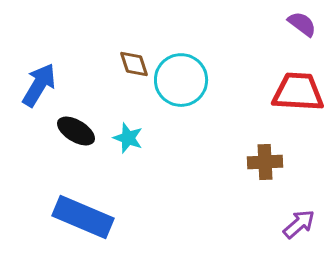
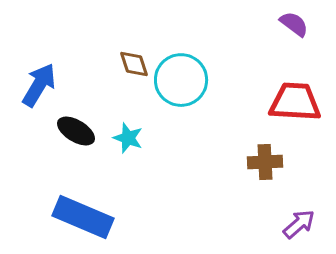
purple semicircle: moved 8 px left
red trapezoid: moved 3 px left, 10 px down
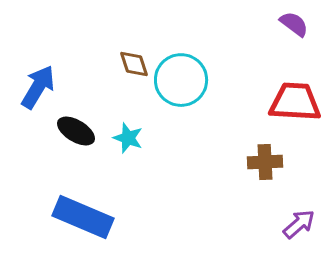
blue arrow: moved 1 px left, 2 px down
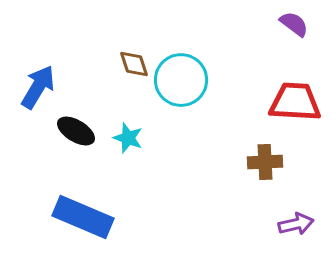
purple arrow: moved 3 px left; rotated 28 degrees clockwise
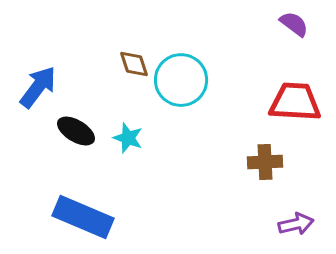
blue arrow: rotated 6 degrees clockwise
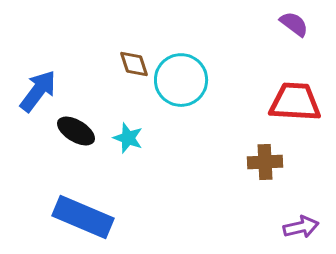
blue arrow: moved 4 px down
purple arrow: moved 5 px right, 3 px down
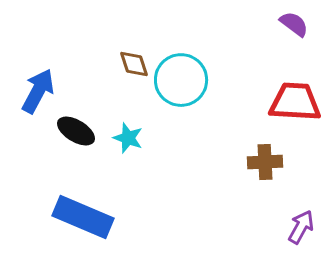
blue arrow: rotated 9 degrees counterclockwise
purple arrow: rotated 48 degrees counterclockwise
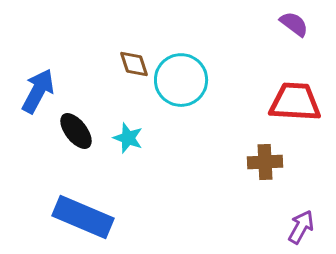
black ellipse: rotated 21 degrees clockwise
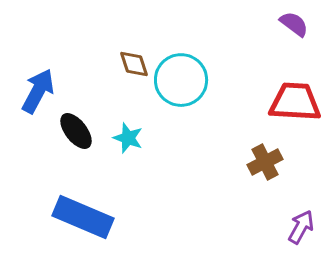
brown cross: rotated 24 degrees counterclockwise
